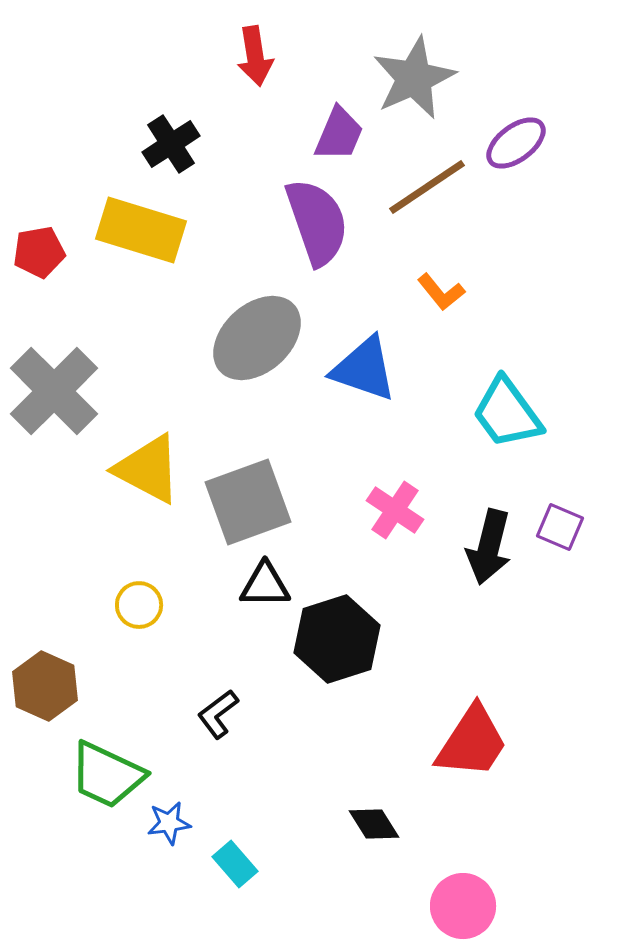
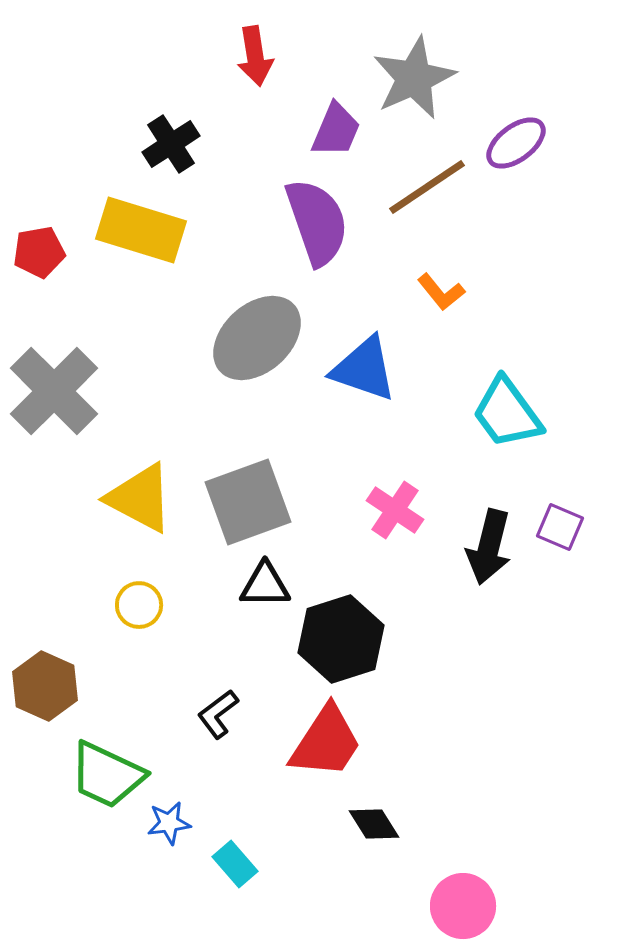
purple trapezoid: moved 3 px left, 4 px up
yellow triangle: moved 8 px left, 29 px down
black hexagon: moved 4 px right
red trapezoid: moved 146 px left
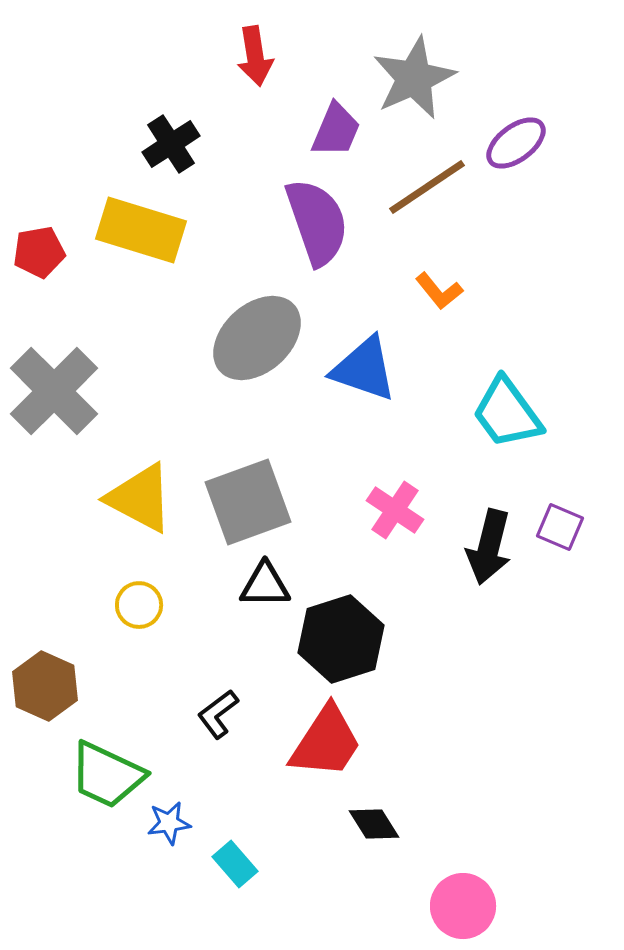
orange L-shape: moved 2 px left, 1 px up
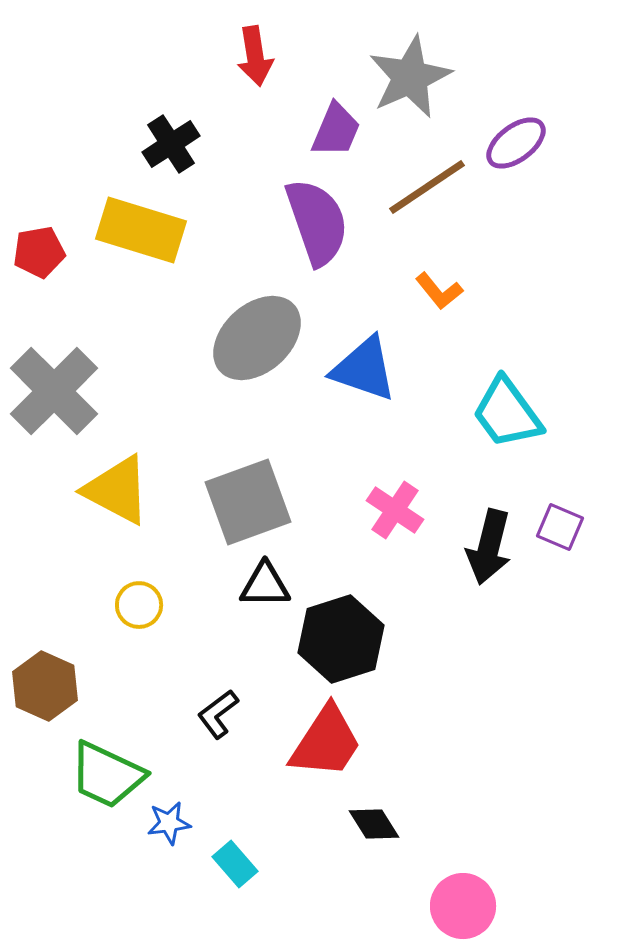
gray star: moved 4 px left, 1 px up
yellow triangle: moved 23 px left, 8 px up
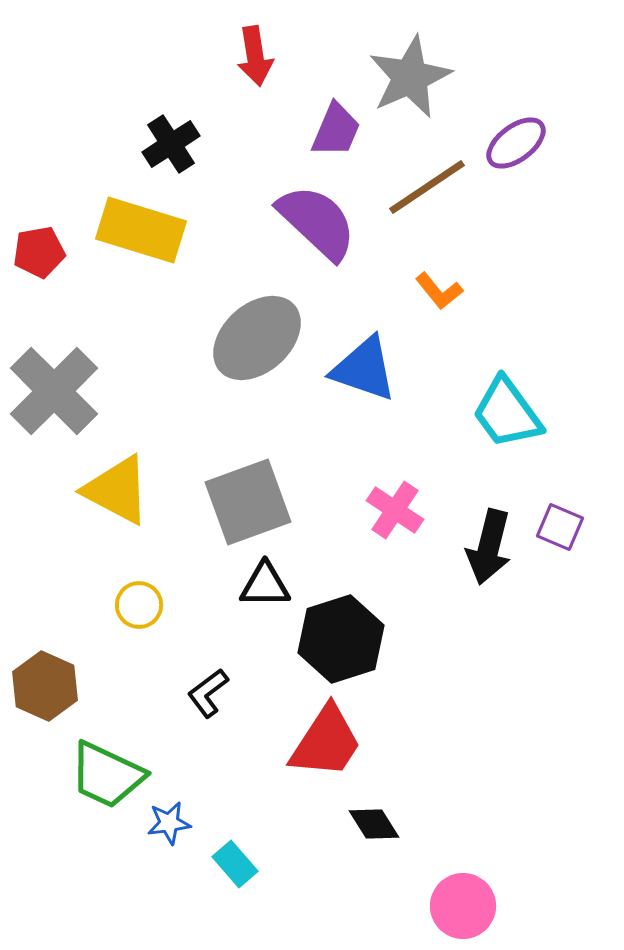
purple semicircle: rotated 28 degrees counterclockwise
black L-shape: moved 10 px left, 21 px up
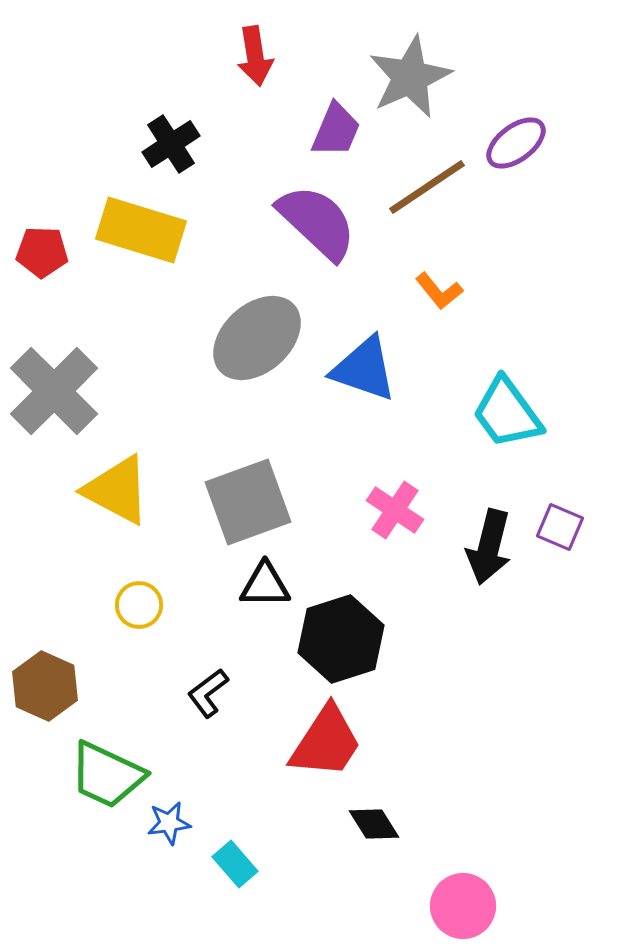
red pentagon: moved 3 px right; rotated 12 degrees clockwise
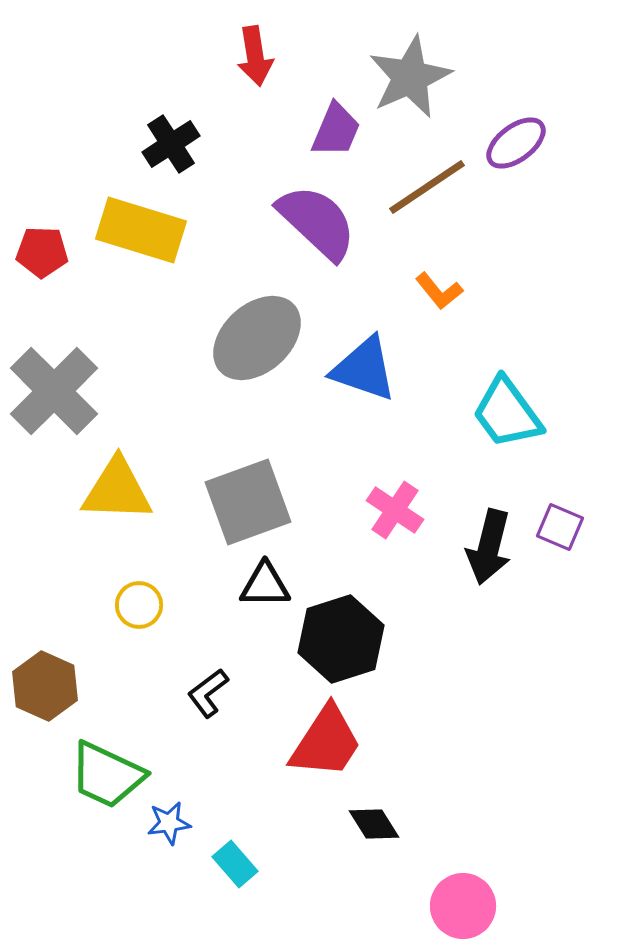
yellow triangle: rotated 26 degrees counterclockwise
